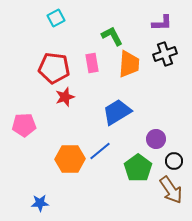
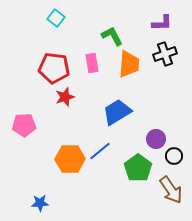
cyan square: rotated 24 degrees counterclockwise
black circle: moved 5 px up
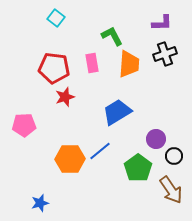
blue star: rotated 12 degrees counterclockwise
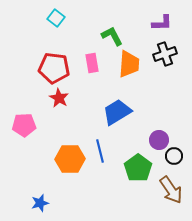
red star: moved 6 px left, 1 px down; rotated 24 degrees counterclockwise
purple circle: moved 3 px right, 1 px down
blue line: rotated 65 degrees counterclockwise
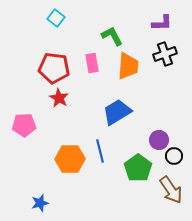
orange trapezoid: moved 1 px left, 2 px down
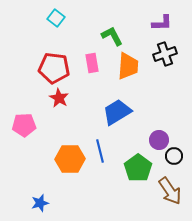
brown arrow: moved 1 px left, 1 px down
